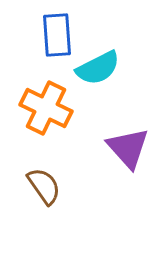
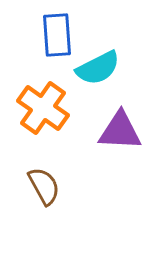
orange cross: moved 3 px left; rotated 9 degrees clockwise
purple triangle: moved 8 px left, 17 px up; rotated 45 degrees counterclockwise
brown semicircle: rotated 6 degrees clockwise
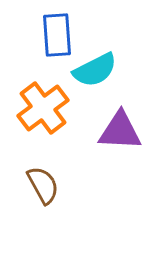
cyan semicircle: moved 3 px left, 2 px down
orange cross: rotated 18 degrees clockwise
brown semicircle: moved 1 px left, 1 px up
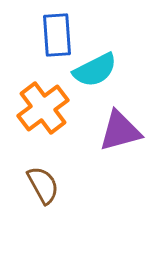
purple triangle: rotated 18 degrees counterclockwise
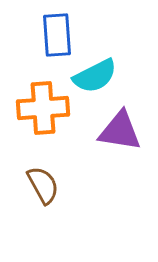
cyan semicircle: moved 6 px down
orange cross: rotated 33 degrees clockwise
purple triangle: rotated 24 degrees clockwise
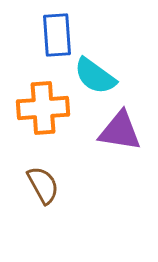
cyan semicircle: rotated 63 degrees clockwise
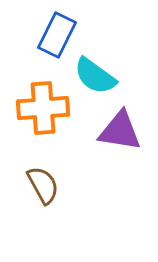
blue rectangle: rotated 30 degrees clockwise
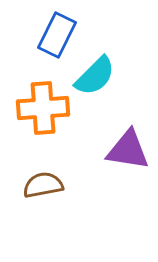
cyan semicircle: rotated 81 degrees counterclockwise
purple triangle: moved 8 px right, 19 px down
brown semicircle: rotated 72 degrees counterclockwise
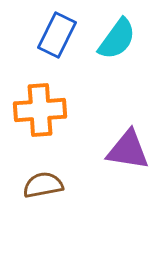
cyan semicircle: moved 22 px right, 37 px up; rotated 9 degrees counterclockwise
orange cross: moved 3 px left, 2 px down
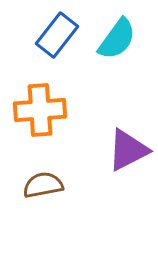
blue rectangle: rotated 12 degrees clockwise
purple triangle: rotated 36 degrees counterclockwise
